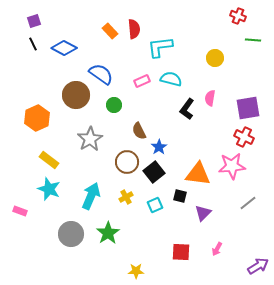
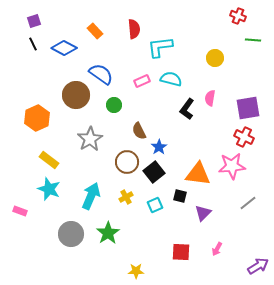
orange rectangle at (110, 31): moved 15 px left
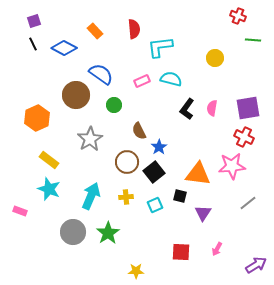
pink semicircle at (210, 98): moved 2 px right, 10 px down
yellow cross at (126, 197): rotated 24 degrees clockwise
purple triangle at (203, 213): rotated 12 degrees counterclockwise
gray circle at (71, 234): moved 2 px right, 2 px up
purple arrow at (258, 266): moved 2 px left, 1 px up
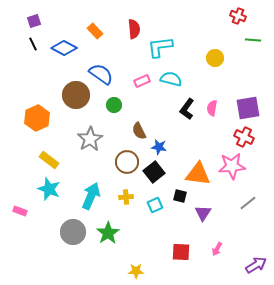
blue star at (159, 147): rotated 28 degrees counterclockwise
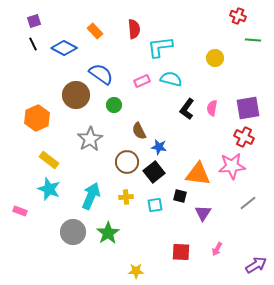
cyan square at (155, 205): rotated 14 degrees clockwise
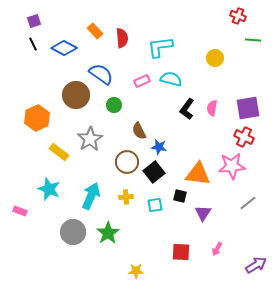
red semicircle at (134, 29): moved 12 px left, 9 px down
yellow rectangle at (49, 160): moved 10 px right, 8 px up
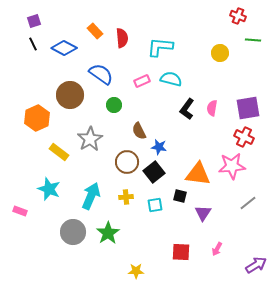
cyan L-shape at (160, 47): rotated 12 degrees clockwise
yellow circle at (215, 58): moved 5 px right, 5 px up
brown circle at (76, 95): moved 6 px left
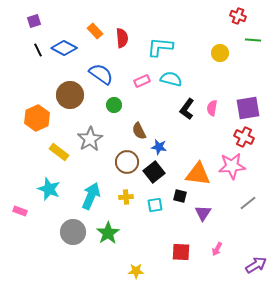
black line at (33, 44): moved 5 px right, 6 px down
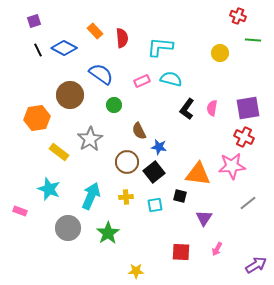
orange hexagon at (37, 118): rotated 15 degrees clockwise
purple triangle at (203, 213): moved 1 px right, 5 px down
gray circle at (73, 232): moved 5 px left, 4 px up
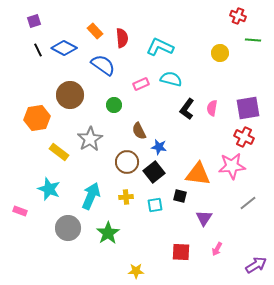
cyan L-shape at (160, 47): rotated 20 degrees clockwise
blue semicircle at (101, 74): moved 2 px right, 9 px up
pink rectangle at (142, 81): moved 1 px left, 3 px down
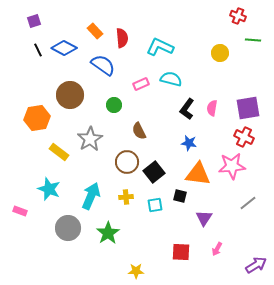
blue star at (159, 147): moved 30 px right, 4 px up
